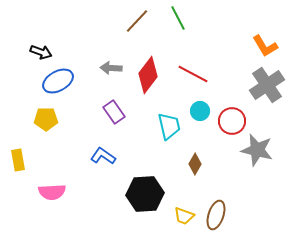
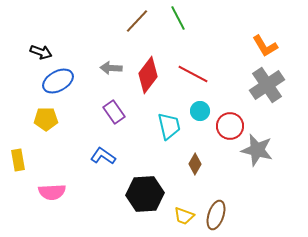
red circle: moved 2 px left, 5 px down
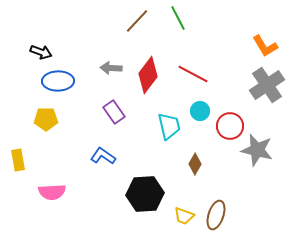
blue ellipse: rotated 28 degrees clockwise
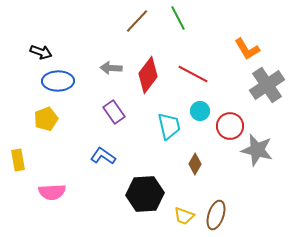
orange L-shape: moved 18 px left, 3 px down
yellow pentagon: rotated 20 degrees counterclockwise
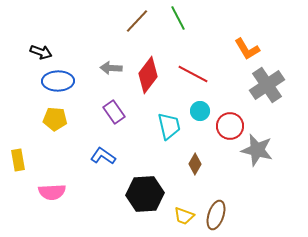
yellow pentagon: moved 9 px right; rotated 25 degrees clockwise
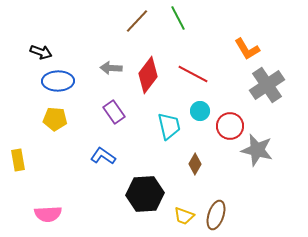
pink semicircle: moved 4 px left, 22 px down
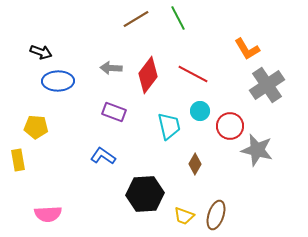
brown line: moved 1 px left, 2 px up; rotated 16 degrees clockwise
purple rectangle: rotated 35 degrees counterclockwise
yellow pentagon: moved 19 px left, 8 px down
